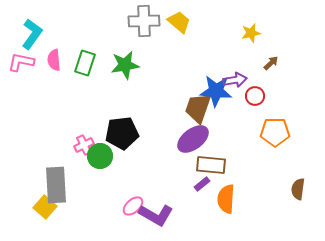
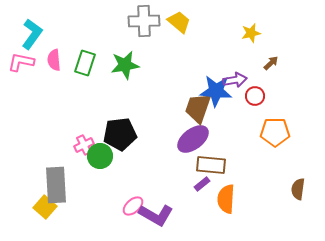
black pentagon: moved 2 px left, 1 px down
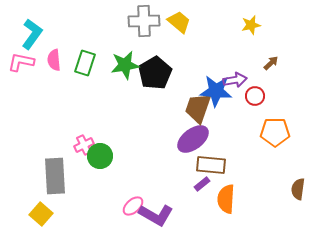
yellow star: moved 8 px up
black pentagon: moved 35 px right, 61 px up; rotated 24 degrees counterclockwise
gray rectangle: moved 1 px left, 9 px up
yellow square: moved 4 px left, 7 px down
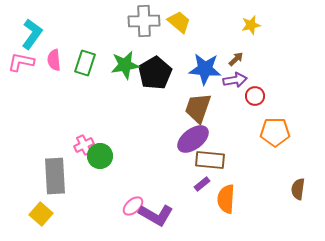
brown arrow: moved 35 px left, 4 px up
blue star: moved 11 px left, 22 px up
brown rectangle: moved 1 px left, 5 px up
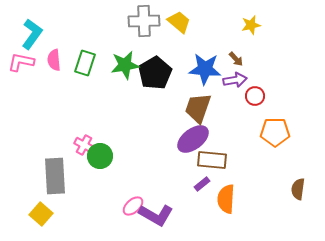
brown arrow: rotated 91 degrees clockwise
pink cross: rotated 36 degrees counterclockwise
brown rectangle: moved 2 px right
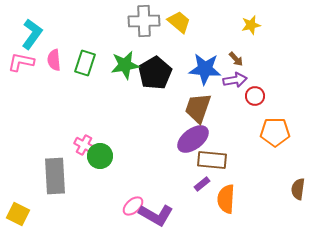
yellow square: moved 23 px left; rotated 15 degrees counterclockwise
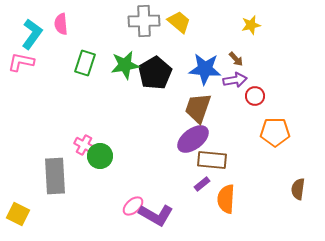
pink semicircle: moved 7 px right, 36 px up
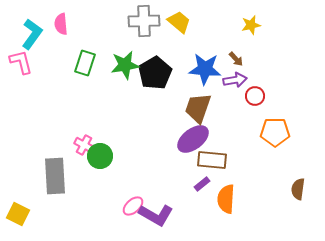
pink L-shape: rotated 64 degrees clockwise
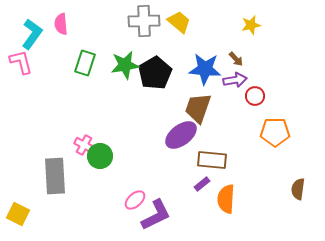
purple ellipse: moved 12 px left, 4 px up
pink ellipse: moved 2 px right, 6 px up
purple L-shape: rotated 56 degrees counterclockwise
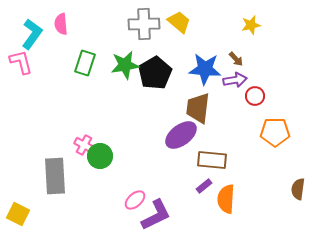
gray cross: moved 3 px down
brown trapezoid: rotated 12 degrees counterclockwise
purple rectangle: moved 2 px right, 2 px down
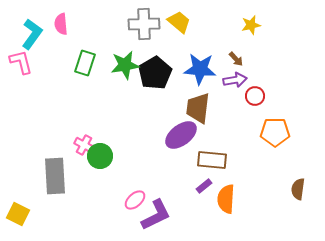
blue star: moved 5 px left
